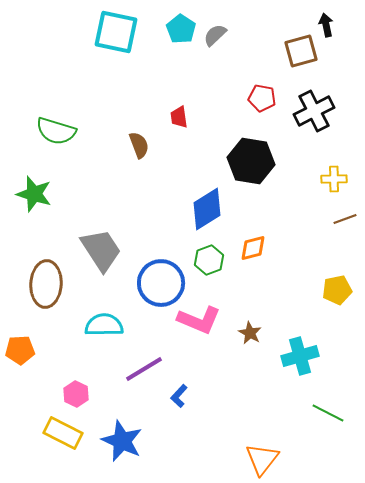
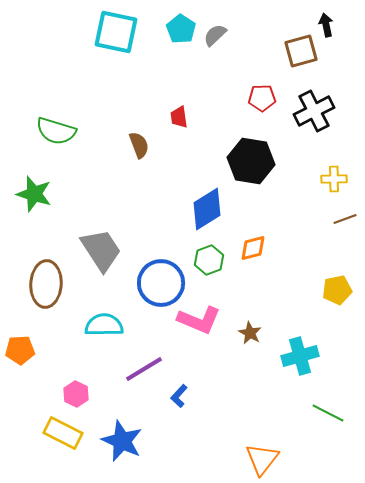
red pentagon: rotated 12 degrees counterclockwise
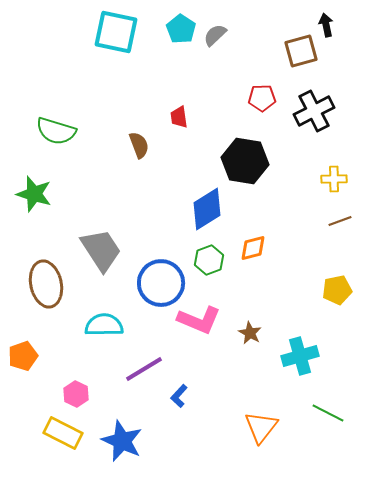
black hexagon: moved 6 px left
brown line: moved 5 px left, 2 px down
brown ellipse: rotated 15 degrees counterclockwise
orange pentagon: moved 3 px right, 6 px down; rotated 16 degrees counterclockwise
orange triangle: moved 1 px left, 32 px up
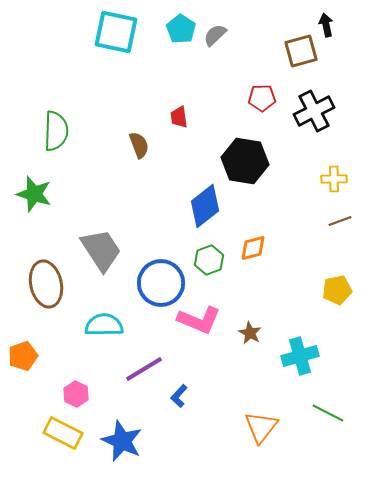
green semicircle: rotated 105 degrees counterclockwise
blue diamond: moved 2 px left, 3 px up; rotated 6 degrees counterclockwise
